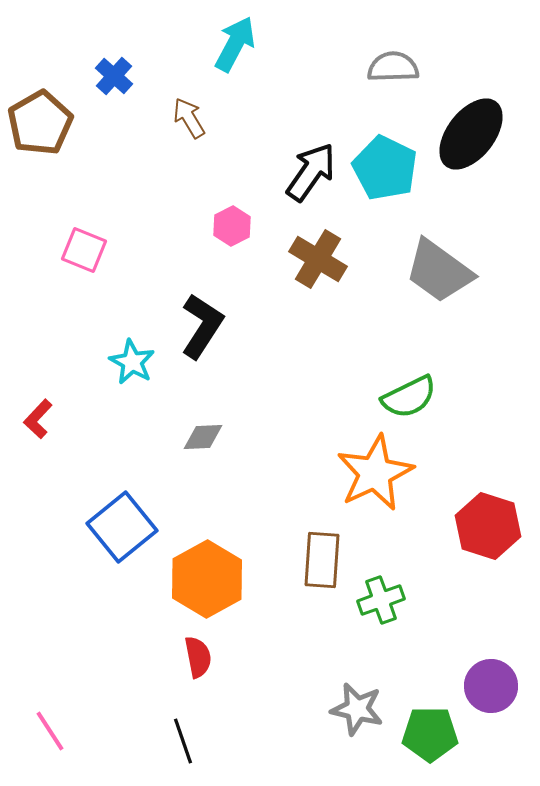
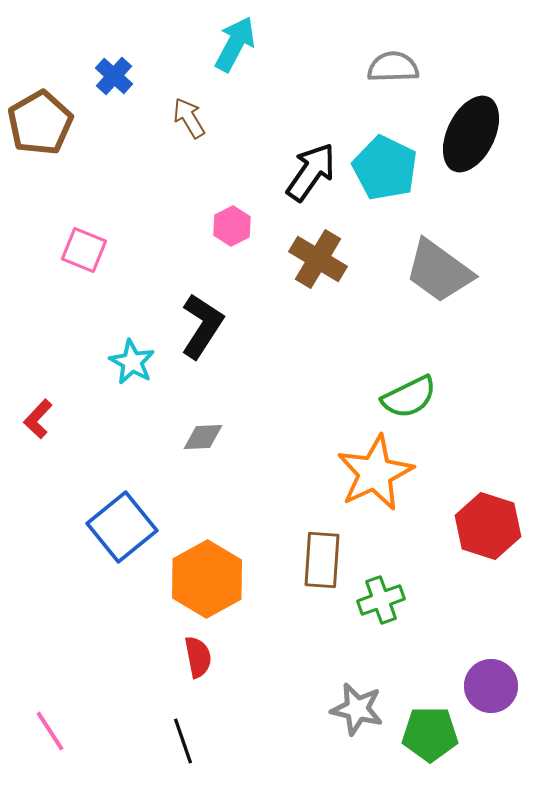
black ellipse: rotated 12 degrees counterclockwise
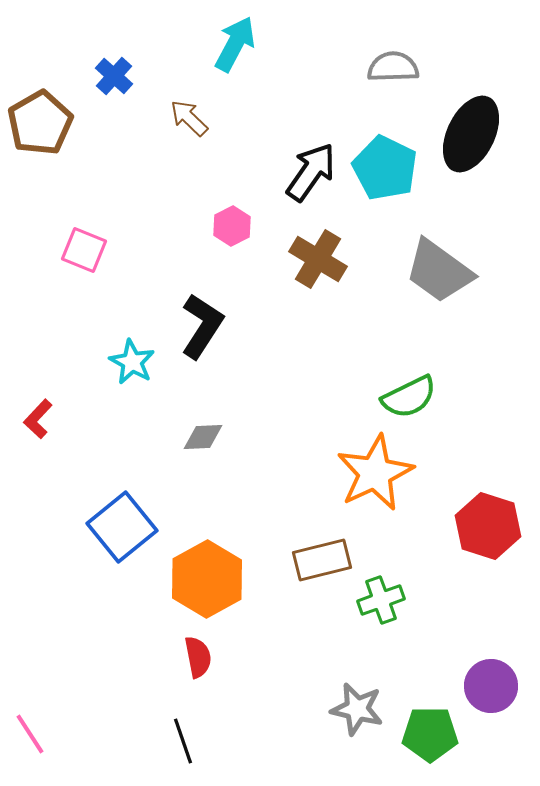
brown arrow: rotated 15 degrees counterclockwise
brown rectangle: rotated 72 degrees clockwise
pink line: moved 20 px left, 3 px down
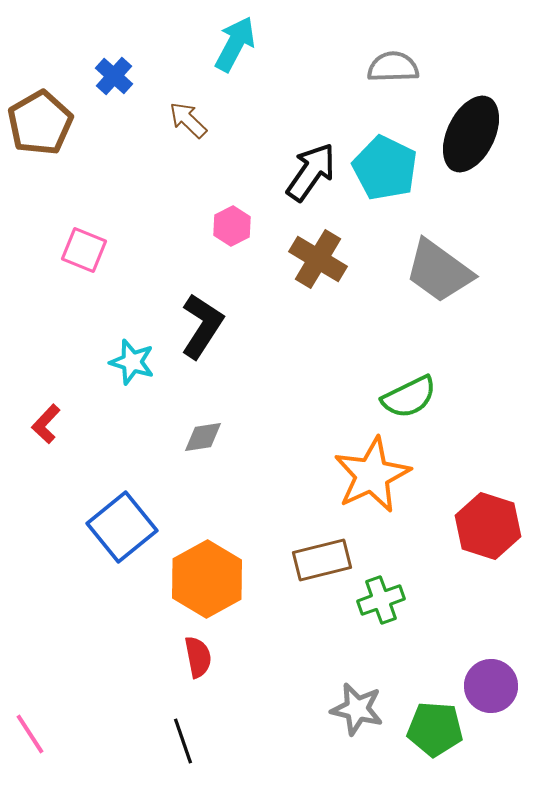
brown arrow: moved 1 px left, 2 px down
cyan star: rotated 12 degrees counterclockwise
red L-shape: moved 8 px right, 5 px down
gray diamond: rotated 6 degrees counterclockwise
orange star: moved 3 px left, 2 px down
green pentagon: moved 5 px right, 5 px up; rotated 4 degrees clockwise
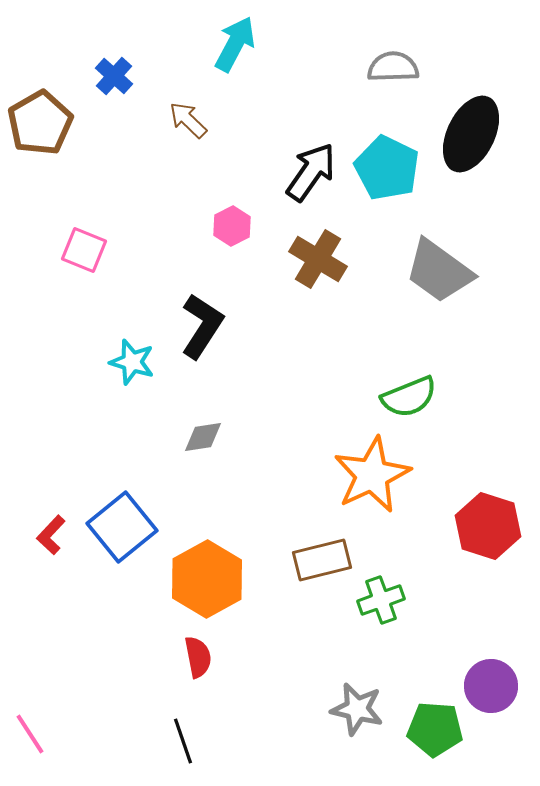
cyan pentagon: moved 2 px right
green semicircle: rotated 4 degrees clockwise
red L-shape: moved 5 px right, 111 px down
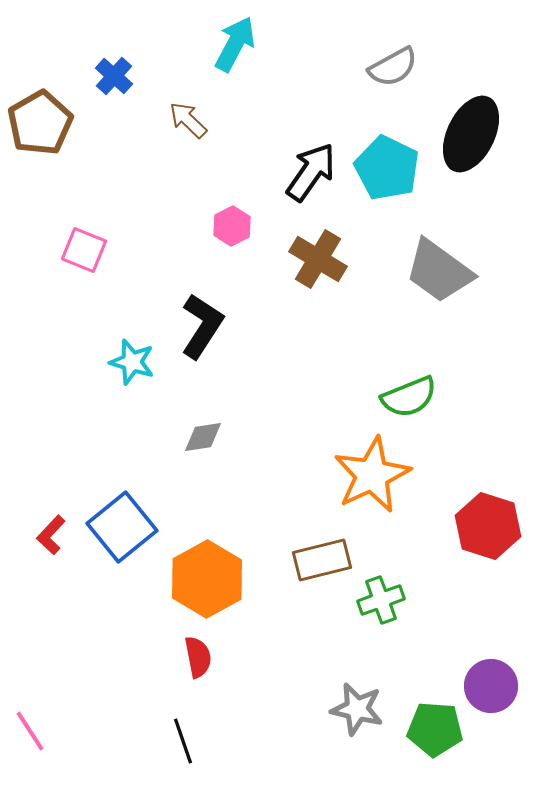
gray semicircle: rotated 153 degrees clockwise
pink line: moved 3 px up
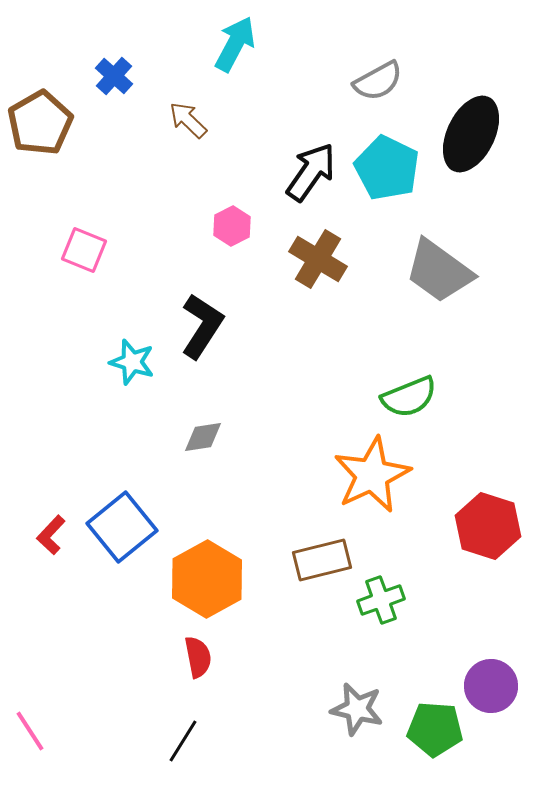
gray semicircle: moved 15 px left, 14 px down
black line: rotated 51 degrees clockwise
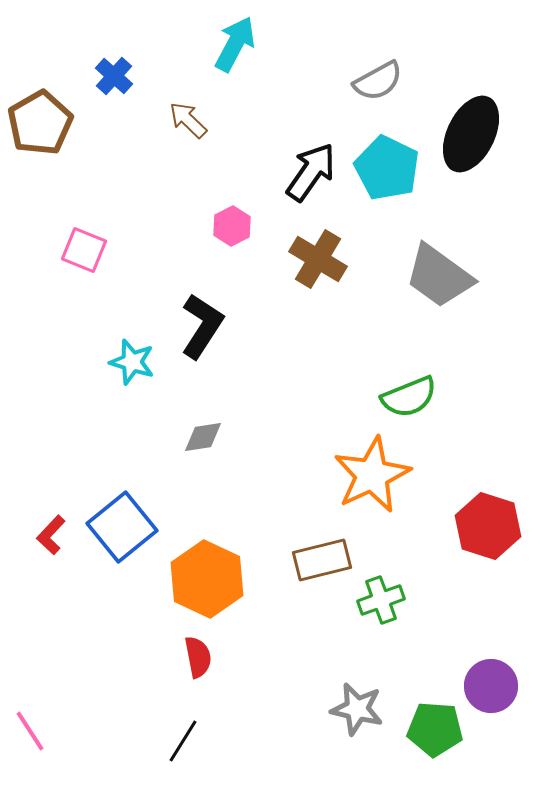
gray trapezoid: moved 5 px down
orange hexagon: rotated 6 degrees counterclockwise
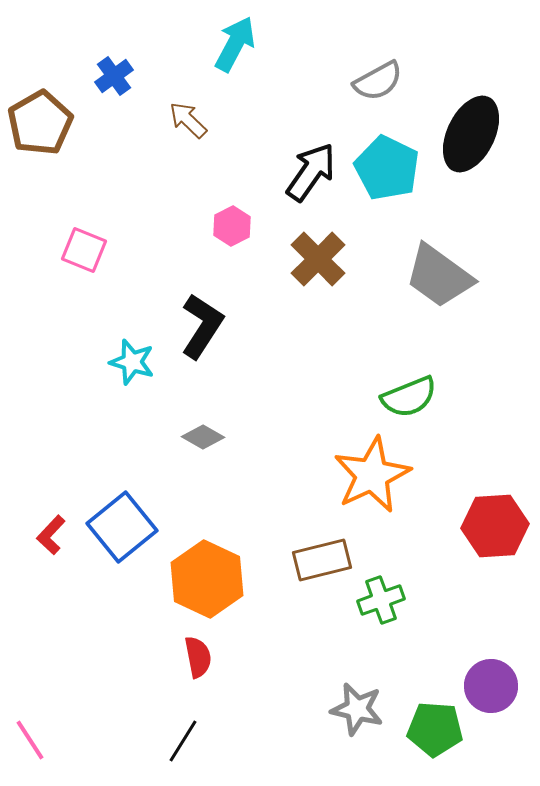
blue cross: rotated 12 degrees clockwise
brown cross: rotated 14 degrees clockwise
gray diamond: rotated 39 degrees clockwise
red hexagon: moved 7 px right; rotated 22 degrees counterclockwise
pink line: moved 9 px down
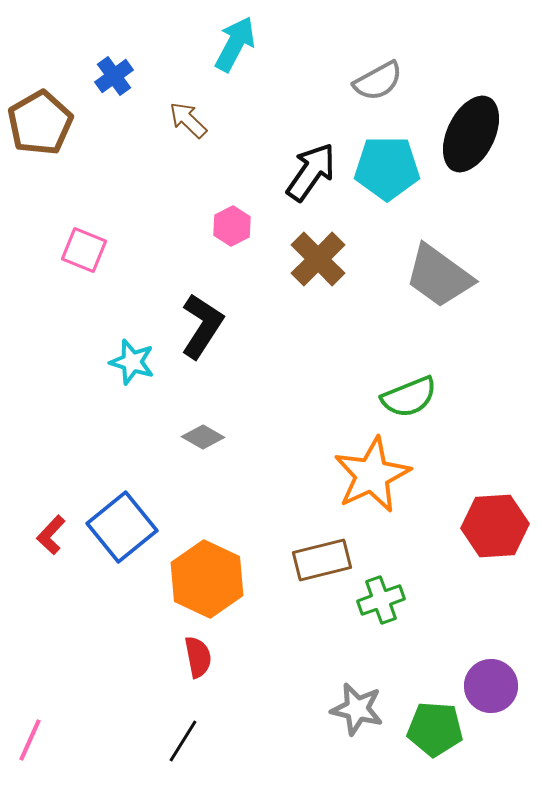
cyan pentagon: rotated 26 degrees counterclockwise
pink line: rotated 57 degrees clockwise
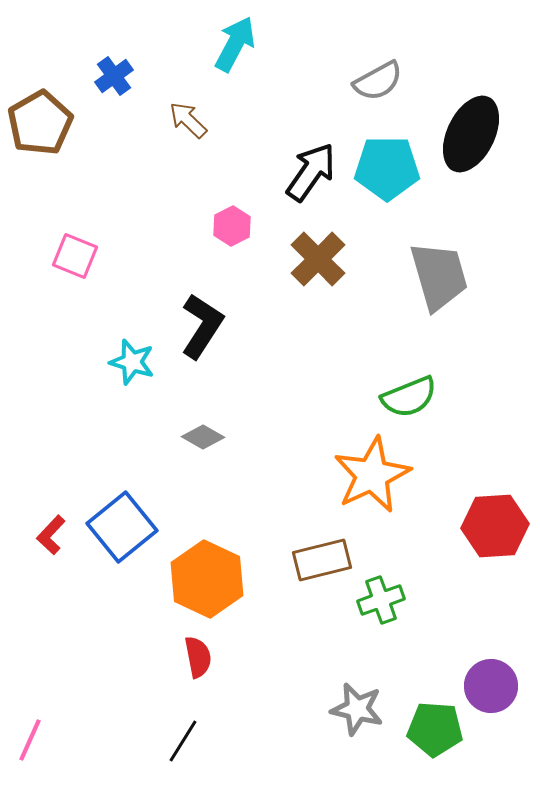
pink square: moved 9 px left, 6 px down
gray trapezoid: rotated 142 degrees counterclockwise
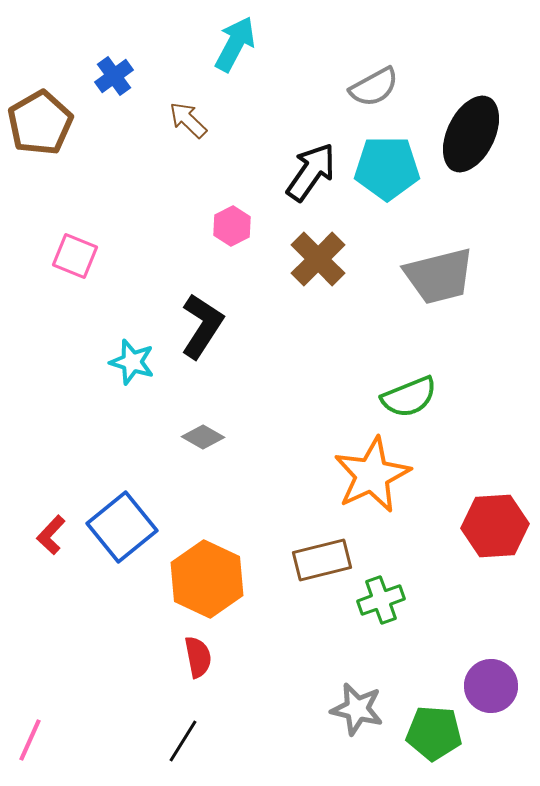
gray semicircle: moved 4 px left, 6 px down
gray trapezoid: rotated 92 degrees clockwise
green pentagon: moved 1 px left, 4 px down
